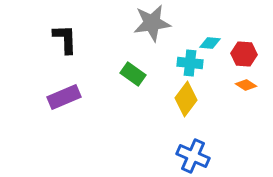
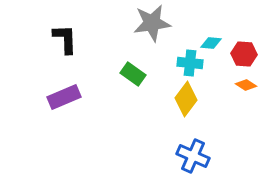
cyan diamond: moved 1 px right
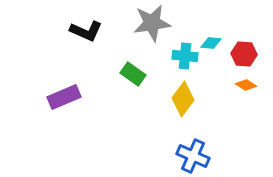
black L-shape: moved 21 px right, 8 px up; rotated 116 degrees clockwise
cyan cross: moved 5 px left, 7 px up
yellow diamond: moved 3 px left
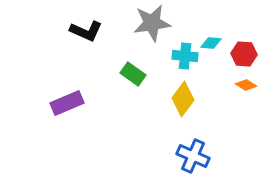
purple rectangle: moved 3 px right, 6 px down
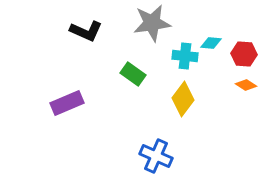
blue cross: moved 37 px left
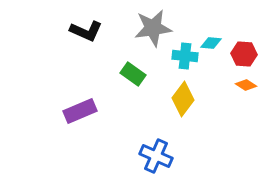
gray star: moved 1 px right, 5 px down
purple rectangle: moved 13 px right, 8 px down
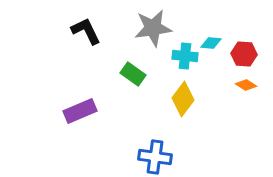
black L-shape: rotated 140 degrees counterclockwise
blue cross: moved 1 px left, 1 px down; rotated 16 degrees counterclockwise
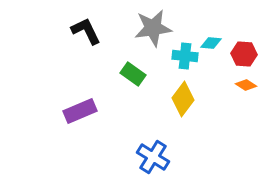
blue cross: moved 2 px left; rotated 24 degrees clockwise
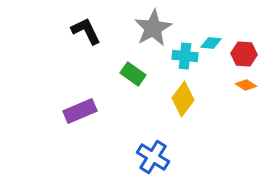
gray star: rotated 21 degrees counterclockwise
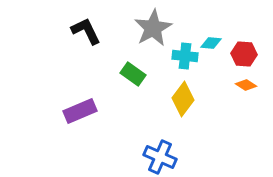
blue cross: moved 7 px right; rotated 8 degrees counterclockwise
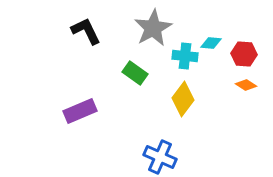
green rectangle: moved 2 px right, 1 px up
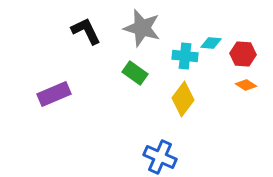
gray star: moved 11 px left; rotated 27 degrees counterclockwise
red hexagon: moved 1 px left
purple rectangle: moved 26 px left, 17 px up
